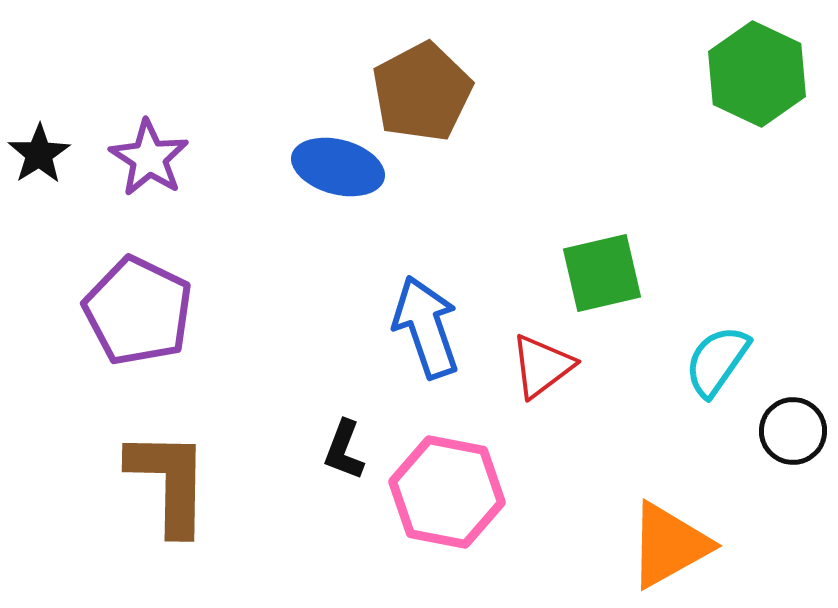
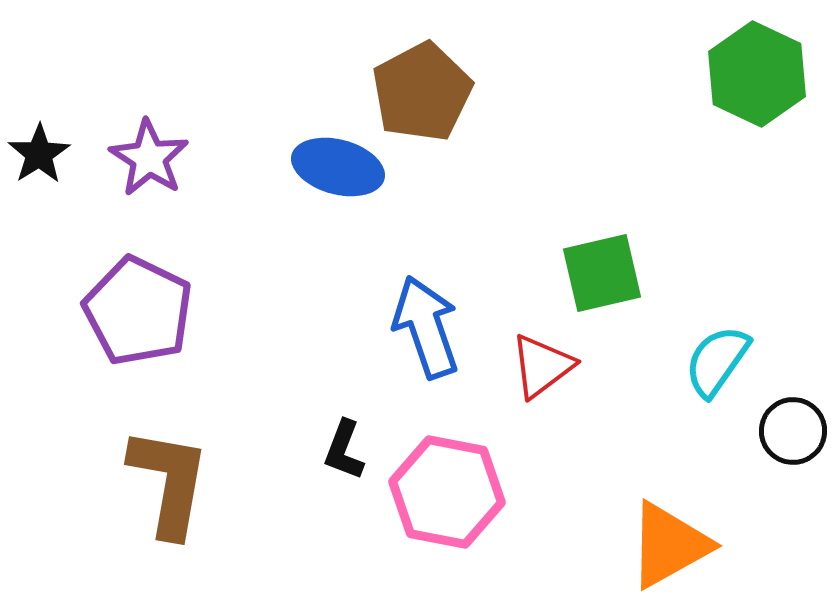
brown L-shape: rotated 9 degrees clockwise
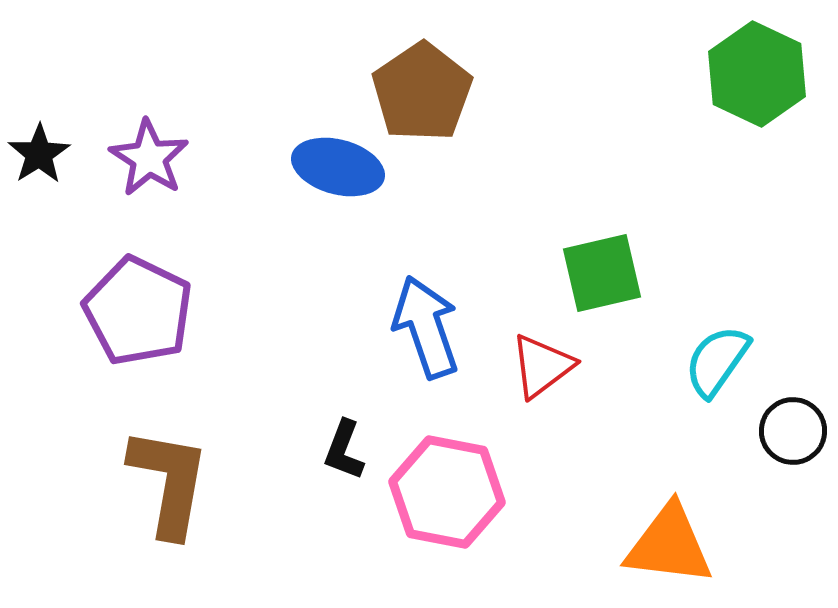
brown pentagon: rotated 6 degrees counterclockwise
orange triangle: rotated 36 degrees clockwise
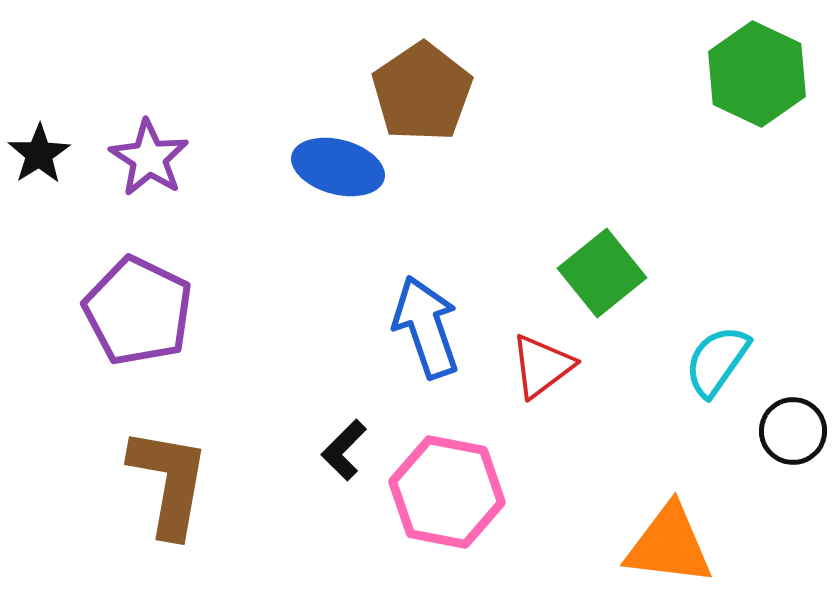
green square: rotated 26 degrees counterclockwise
black L-shape: rotated 24 degrees clockwise
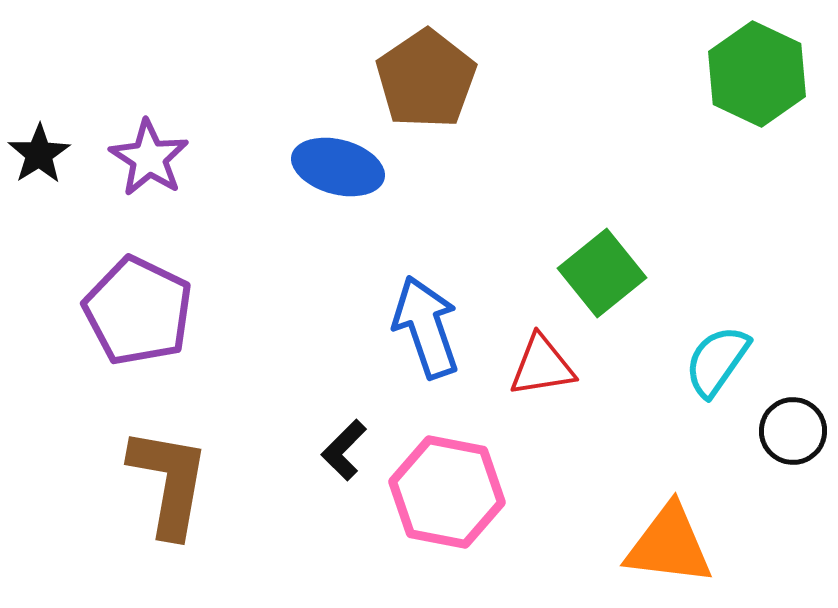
brown pentagon: moved 4 px right, 13 px up
red triangle: rotated 28 degrees clockwise
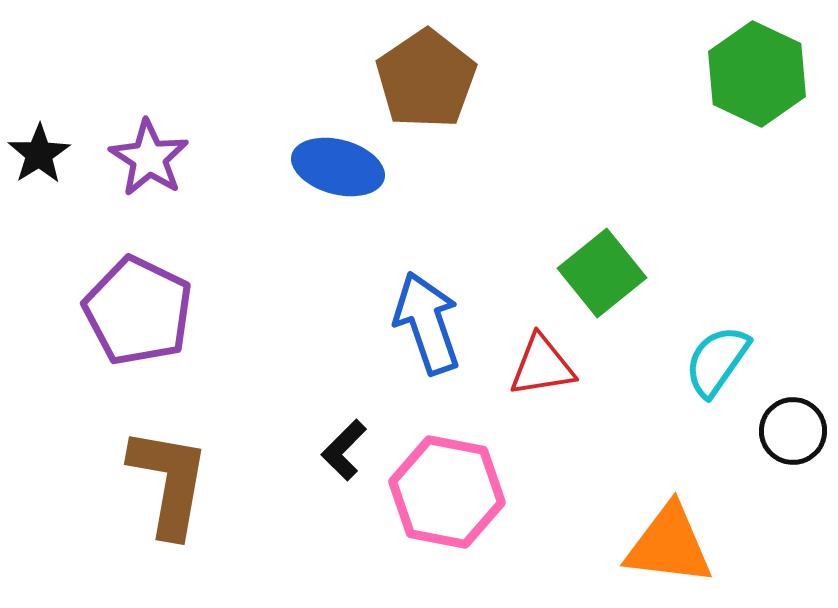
blue arrow: moved 1 px right, 4 px up
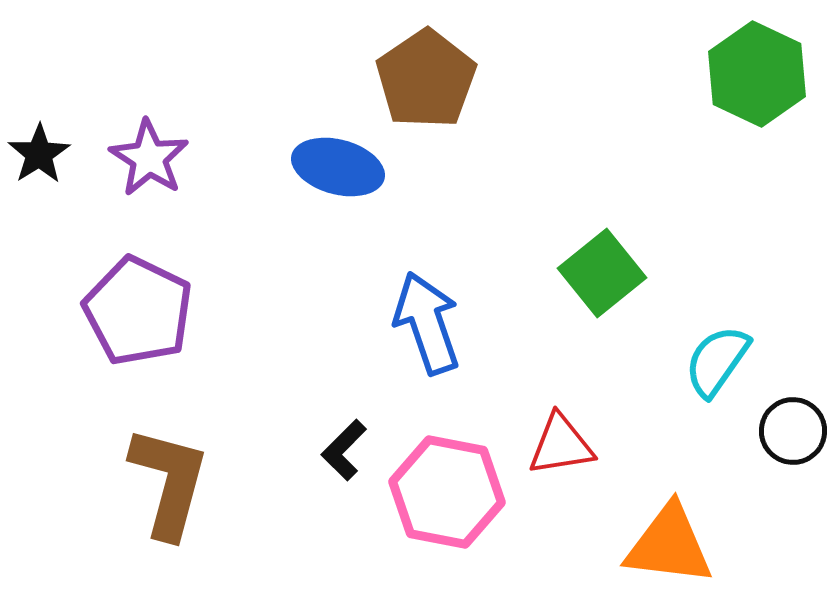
red triangle: moved 19 px right, 79 px down
brown L-shape: rotated 5 degrees clockwise
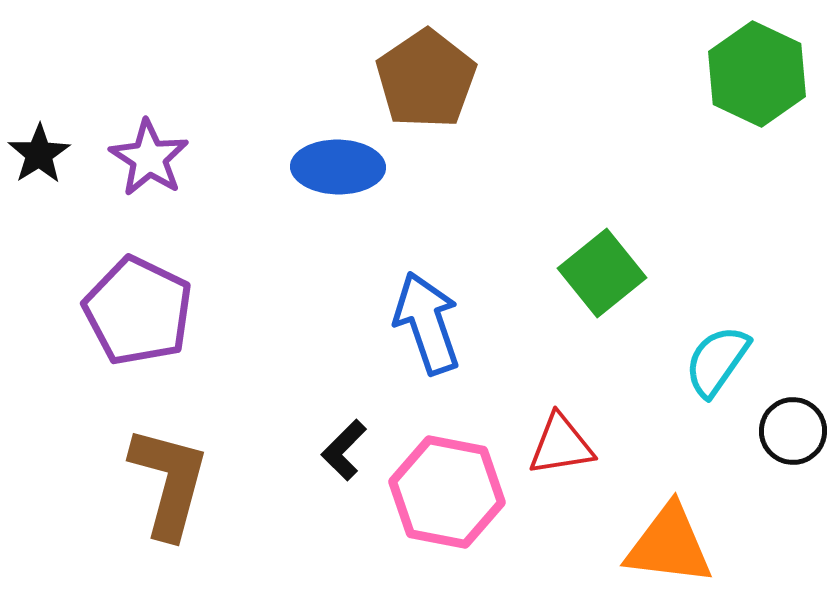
blue ellipse: rotated 14 degrees counterclockwise
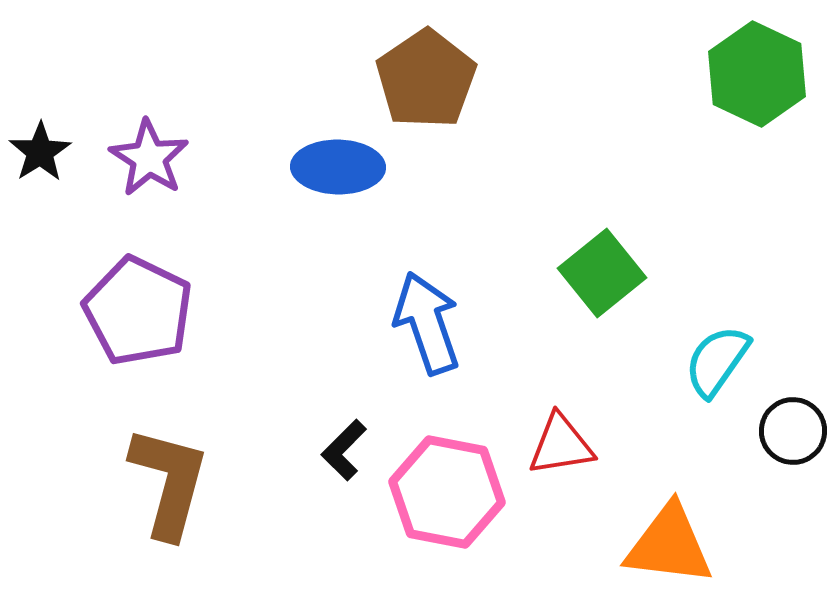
black star: moved 1 px right, 2 px up
